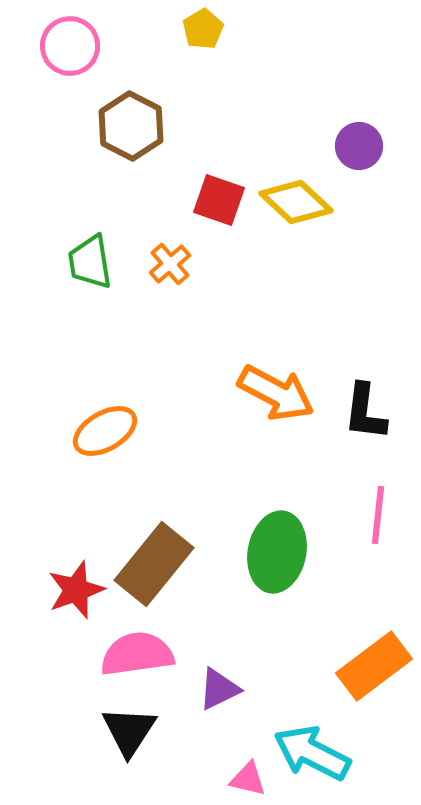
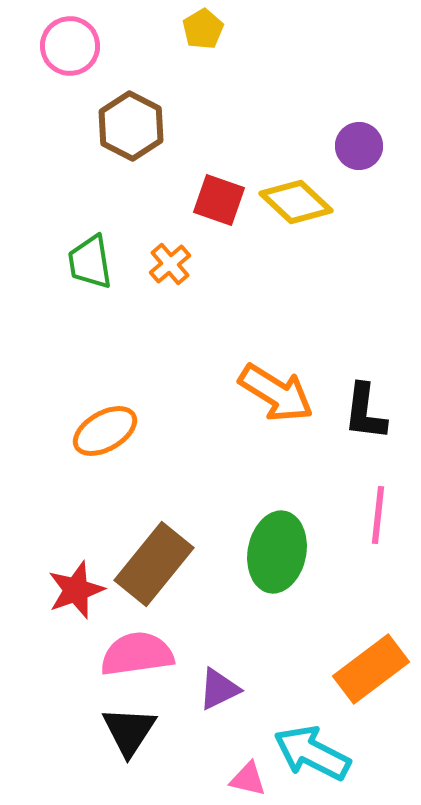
orange arrow: rotated 4 degrees clockwise
orange rectangle: moved 3 px left, 3 px down
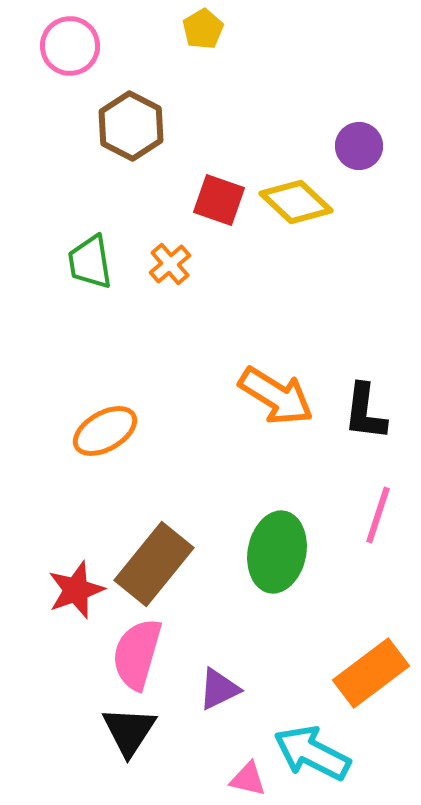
orange arrow: moved 3 px down
pink line: rotated 12 degrees clockwise
pink semicircle: rotated 66 degrees counterclockwise
orange rectangle: moved 4 px down
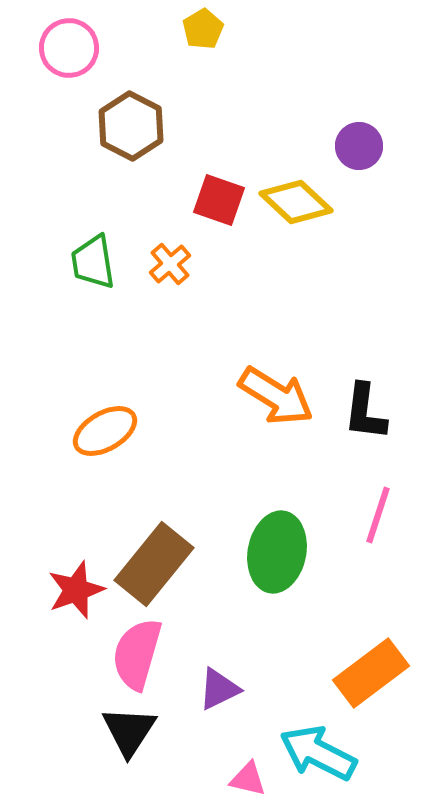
pink circle: moved 1 px left, 2 px down
green trapezoid: moved 3 px right
cyan arrow: moved 6 px right
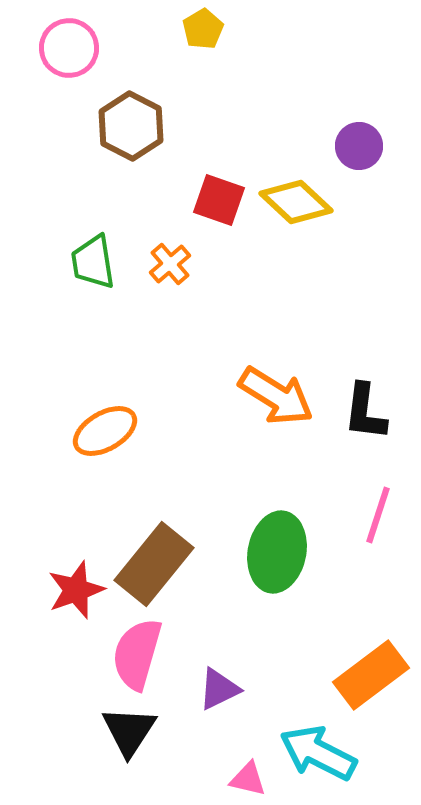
orange rectangle: moved 2 px down
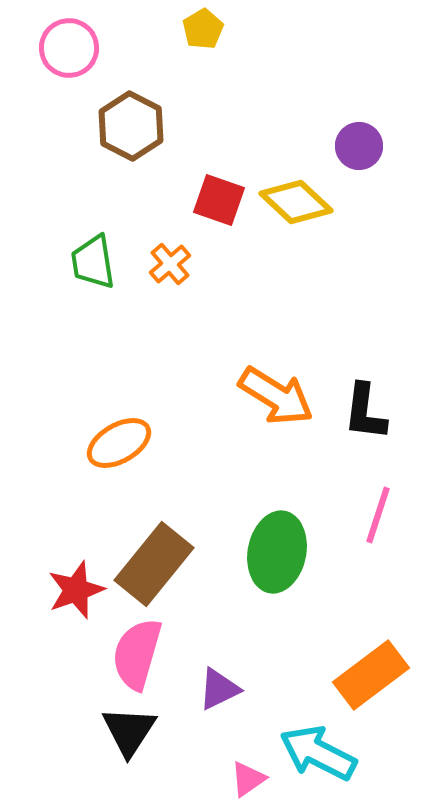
orange ellipse: moved 14 px right, 12 px down
pink triangle: rotated 48 degrees counterclockwise
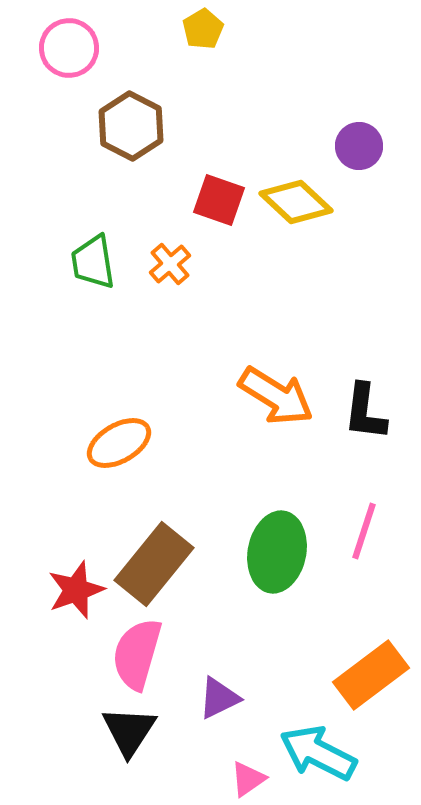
pink line: moved 14 px left, 16 px down
purple triangle: moved 9 px down
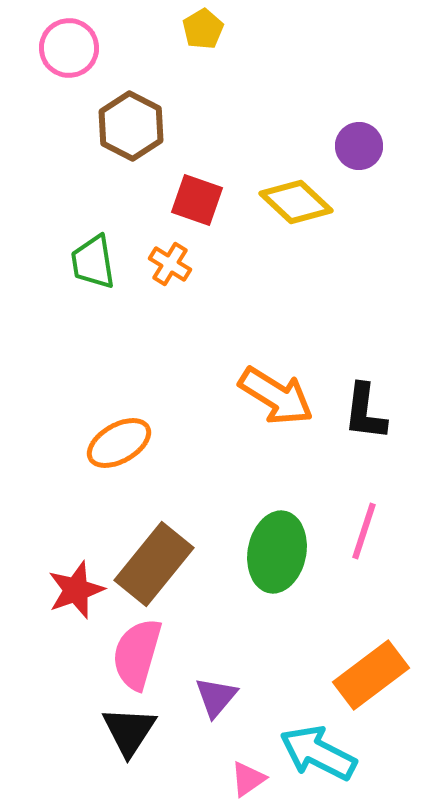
red square: moved 22 px left
orange cross: rotated 18 degrees counterclockwise
purple triangle: moved 3 px left, 1 px up; rotated 24 degrees counterclockwise
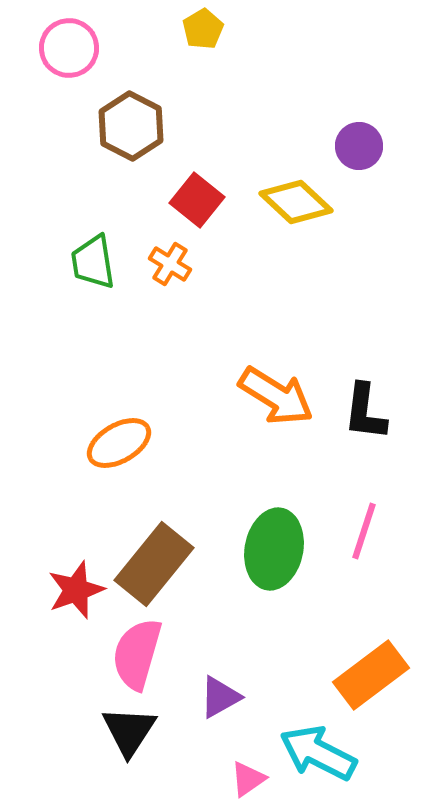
red square: rotated 20 degrees clockwise
green ellipse: moved 3 px left, 3 px up
purple triangle: moved 4 px right; rotated 21 degrees clockwise
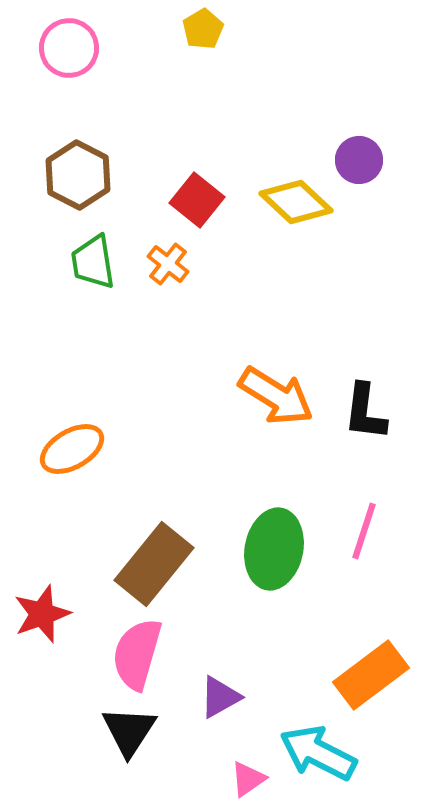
brown hexagon: moved 53 px left, 49 px down
purple circle: moved 14 px down
orange cross: moved 2 px left; rotated 6 degrees clockwise
orange ellipse: moved 47 px left, 6 px down
red star: moved 34 px left, 24 px down
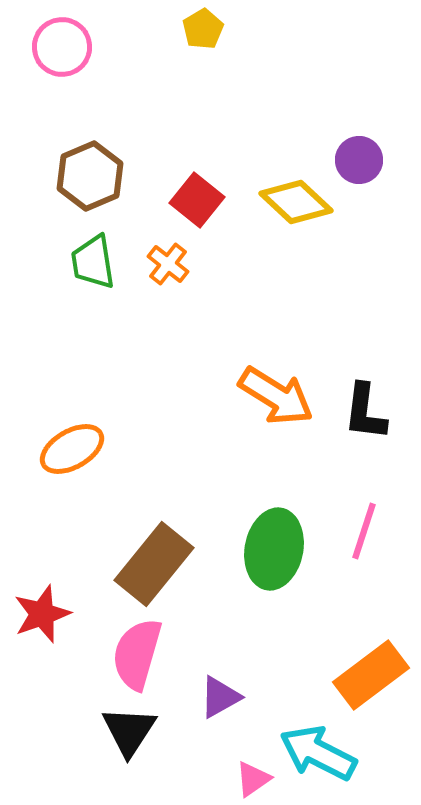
pink circle: moved 7 px left, 1 px up
brown hexagon: moved 12 px right, 1 px down; rotated 10 degrees clockwise
pink triangle: moved 5 px right
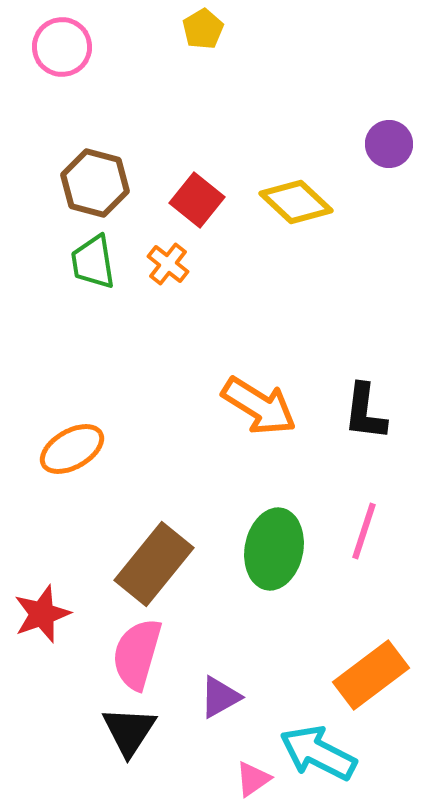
purple circle: moved 30 px right, 16 px up
brown hexagon: moved 5 px right, 7 px down; rotated 22 degrees counterclockwise
orange arrow: moved 17 px left, 10 px down
